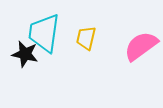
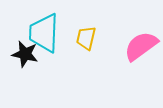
cyan trapezoid: rotated 6 degrees counterclockwise
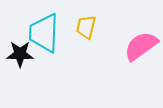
yellow trapezoid: moved 11 px up
black star: moved 5 px left; rotated 12 degrees counterclockwise
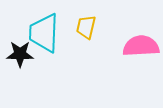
pink semicircle: rotated 33 degrees clockwise
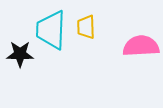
yellow trapezoid: rotated 15 degrees counterclockwise
cyan trapezoid: moved 7 px right, 3 px up
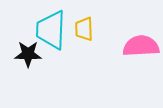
yellow trapezoid: moved 2 px left, 2 px down
black star: moved 8 px right
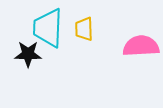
cyan trapezoid: moved 3 px left, 2 px up
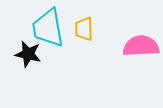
cyan trapezoid: rotated 12 degrees counterclockwise
black star: rotated 12 degrees clockwise
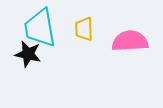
cyan trapezoid: moved 8 px left
pink semicircle: moved 11 px left, 5 px up
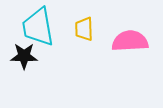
cyan trapezoid: moved 2 px left, 1 px up
black star: moved 4 px left, 2 px down; rotated 12 degrees counterclockwise
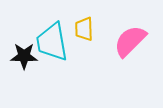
cyan trapezoid: moved 14 px right, 15 px down
pink semicircle: rotated 42 degrees counterclockwise
